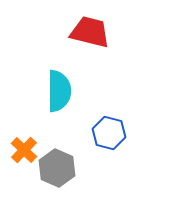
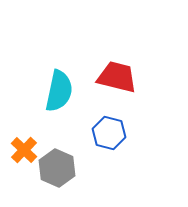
red trapezoid: moved 27 px right, 45 px down
cyan semicircle: rotated 12 degrees clockwise
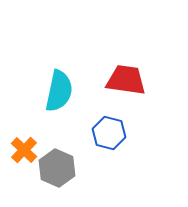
red trapezoid: moved 9 px right, 3 px down; rotated 6 degrees counterclockwise
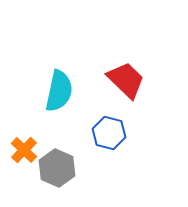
red trapezoid: rotated 36 degrees clockwise
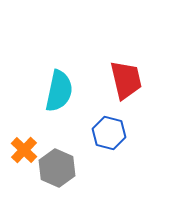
red trapezoid: rotated 33 degrees clockwise
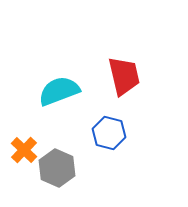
red trapezoid: moved 2 px left, 4 px up
cyan semicircle: rotated 123 degrees counterclockwise
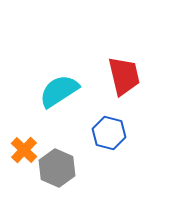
cyan semicircle: rotated 12 degrees counterclockwise
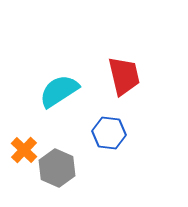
blue hexagon: rotated 8 degrees counterclockwise
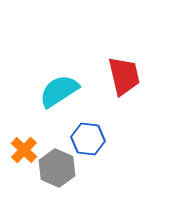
blue hexagon: moved 21 px left, 6 px down
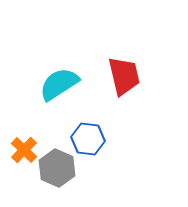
cyan semicircle: moved 7 px up
